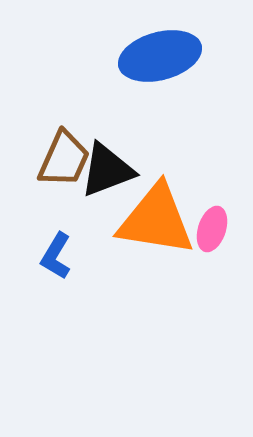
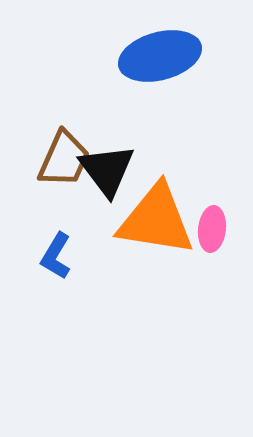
black triangle: rotated 46 degrees counterclockwise
pink ellipse: rotated 12 degrees counterclockwise
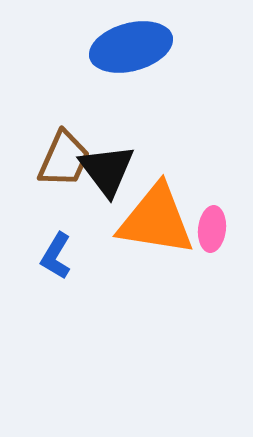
blue ellipse: moved 29 px left, 9 px up
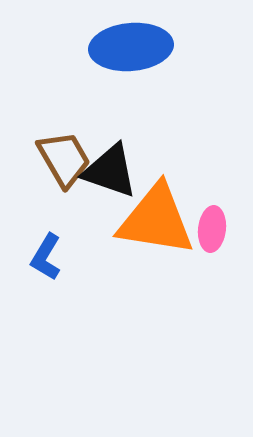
blue ellipse: rotated 10 degrees clockwise
brown trapezoid: rotated 54 degrees counterclockwise
black triangle: moved 3 px right, 1 px down; rotated 34 degrees counterclockwise
blue L-shape: moved 10 px left, 1 px down
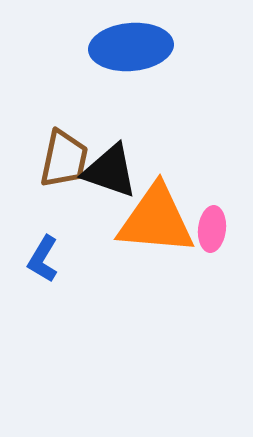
brown trapezoid: rotated 42 degrees clockwise
orange triangle: rotated 4 degrees counterclockwise
blue L-shape: moved 3 px left, 2 px down
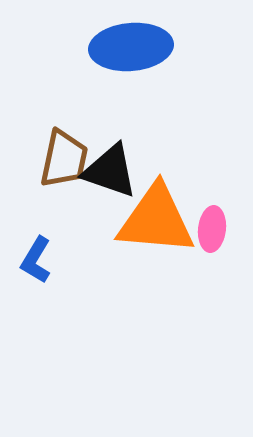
blue L-shape: moved 7 px left, 1 px down
